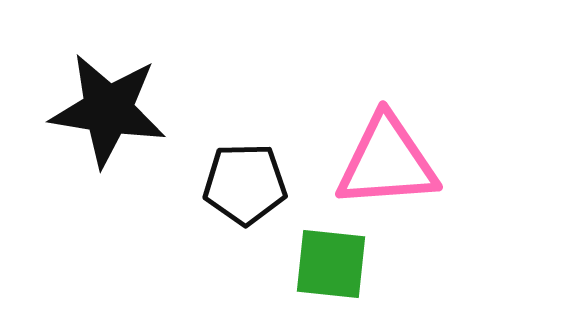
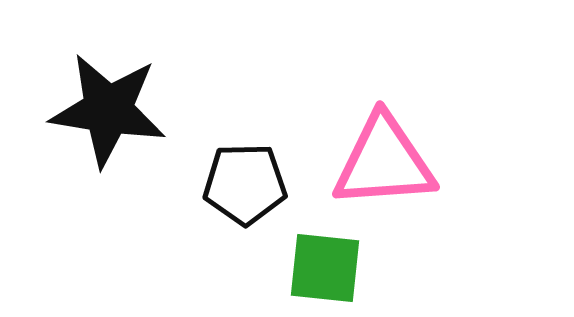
pink triangle: moved 3 px left
green square: moved 6 px left, 4 px down
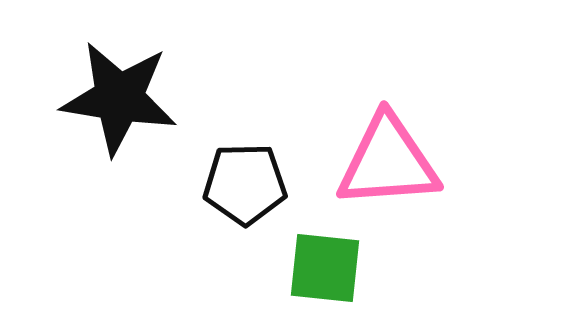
black star: moved 11 px right, 12 px up
pink triangle: moved 4 px right
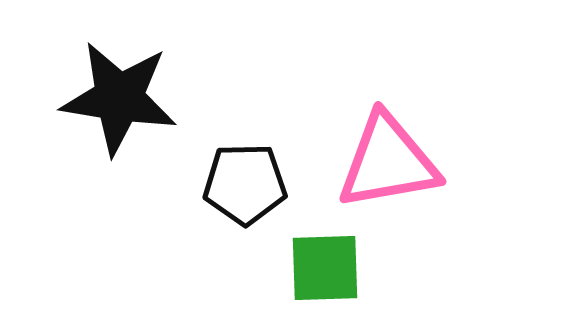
pink triangle: rotated 6 degrees counterclockwise
green square: rotated 8 degrees counterclockwise
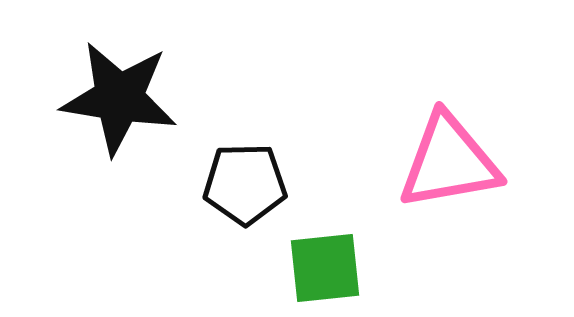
pink triangle: moved 61 px right
green square: rotated 4 degrees counterclockwise
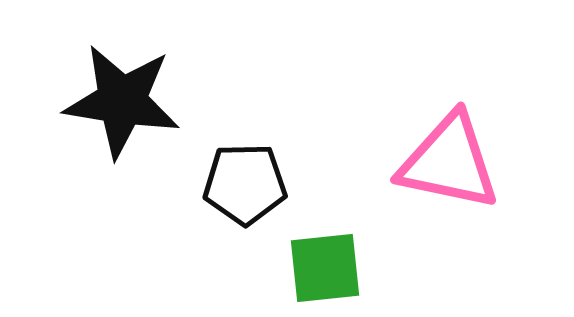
black star: moved 3 px right, 3 px down
pink triangle: rotated 22 degrees clockwise
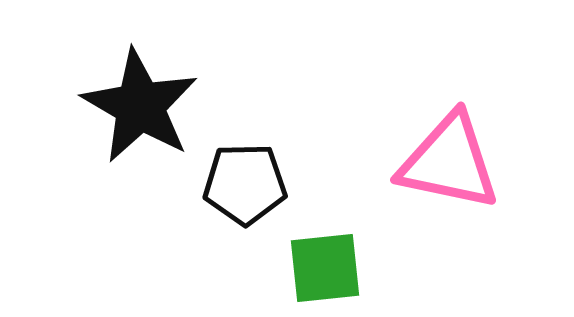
black star: moved 18 px right, 5 px down; rotated 21 degrees clockwise
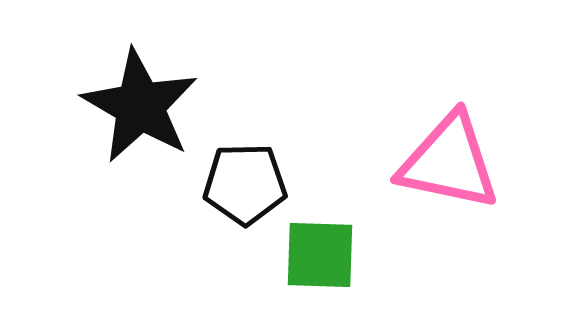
green square: moved 5 px left, 13 px up; rotated 8 degrees clockwise
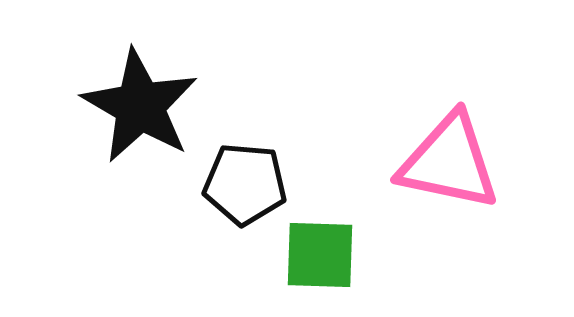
black pentagon: rotated 6 degrees clockwise
